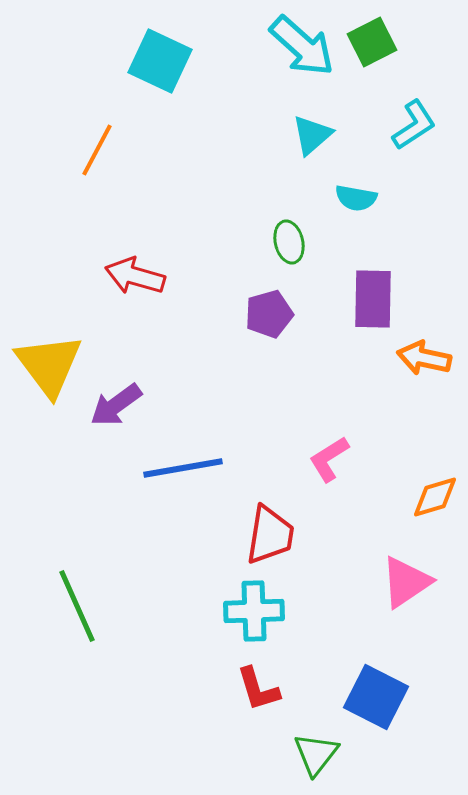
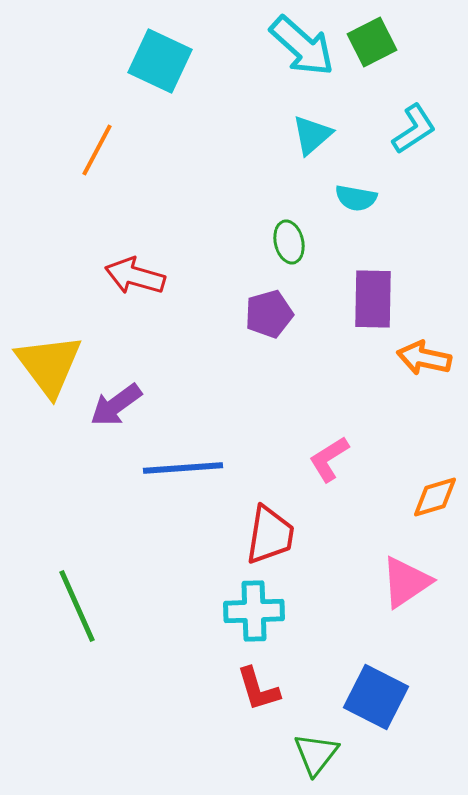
cyan L-shape: moved 4 px down
blue line: rotated 6 degrees clockwise
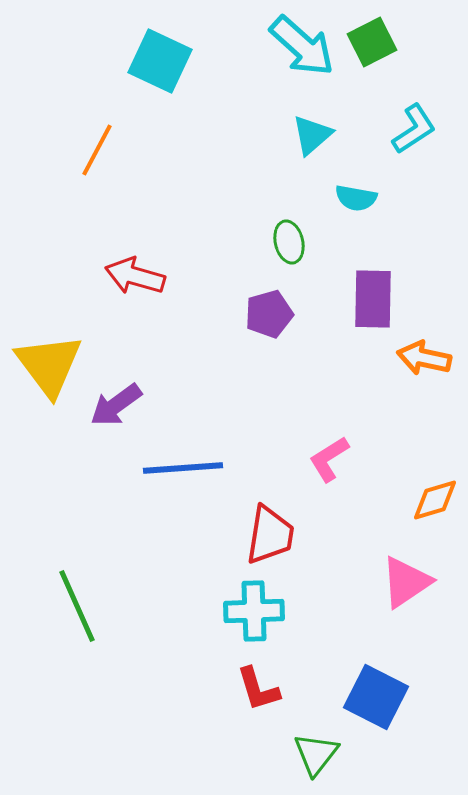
orange diamond: moved 3 px down
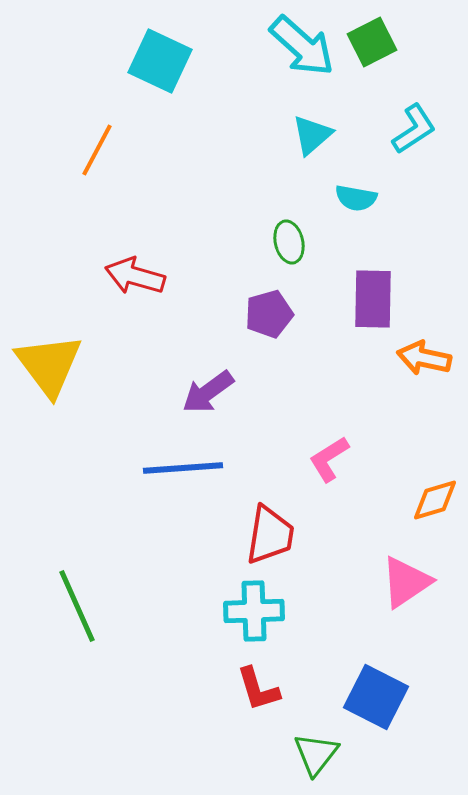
purple arrow: moved 92 px right, 13 px up
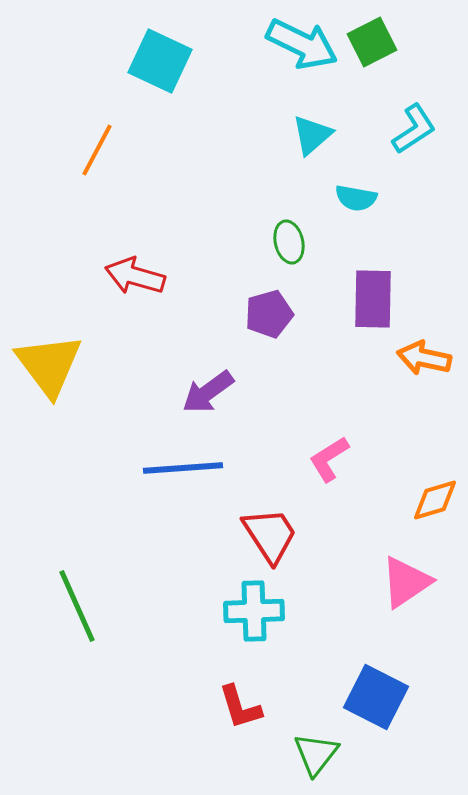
cyan arrow: moved 2 px up; rotated 16 degrees counterclockwise
red trapezoid: rotated 42 degrees counterclockwise
red L-shape: moved 18 px left, 18 px down
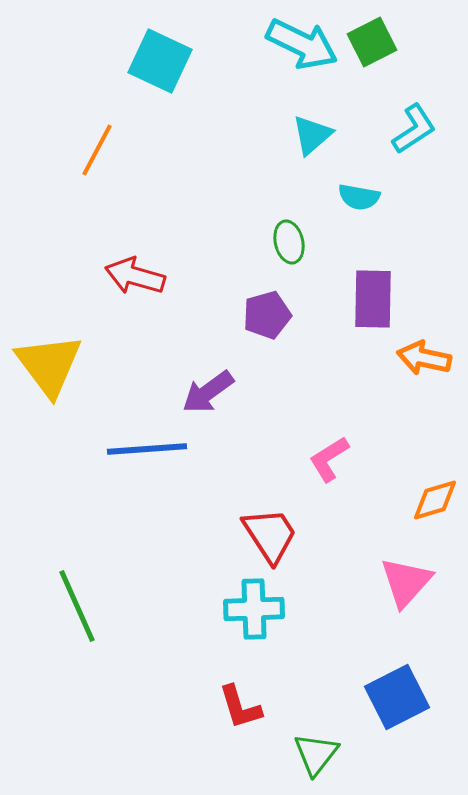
cyan semicircle: moved 3 px right, 1 px up
purple pentagon: moved 2 px left, 1 px down
blue line: moved 36 px left, 19 px up
pink triangle: rotated 14 degrees counterclockwise
cyan cross: moved 2 px up
blue square: moved 21 px right; rotated 36 degrees clockwise
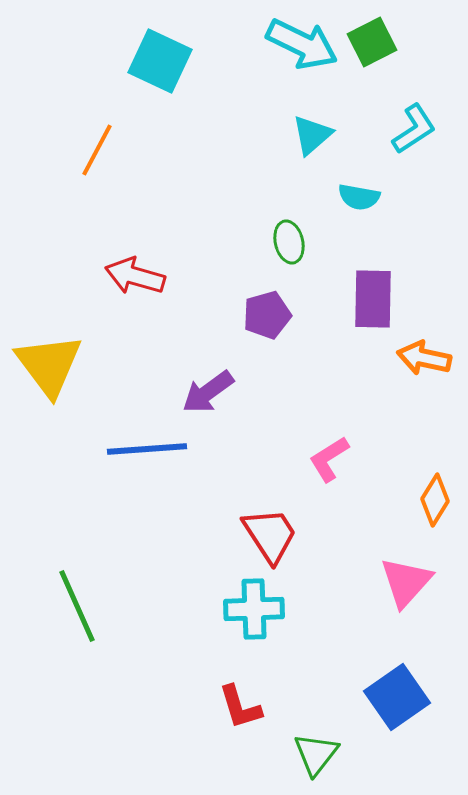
orange diamond: rotated 42 degrees counterclockwise
blue square: rotated 8 degrees counterclockwise
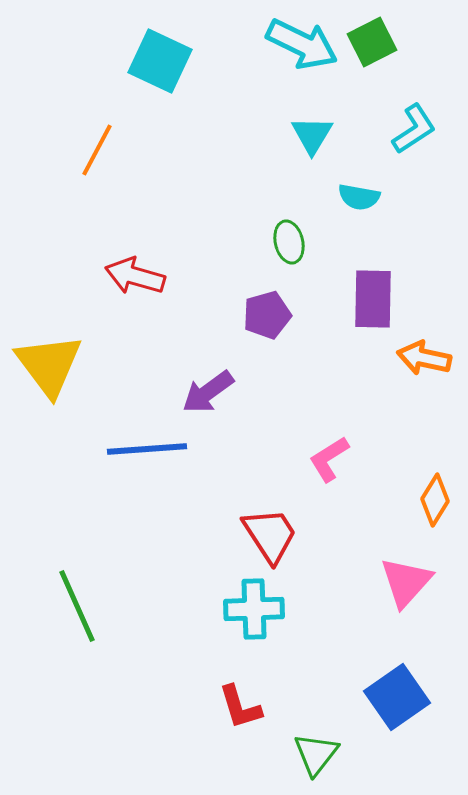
cyan triangle: rotated 18 degrees counterclockwise
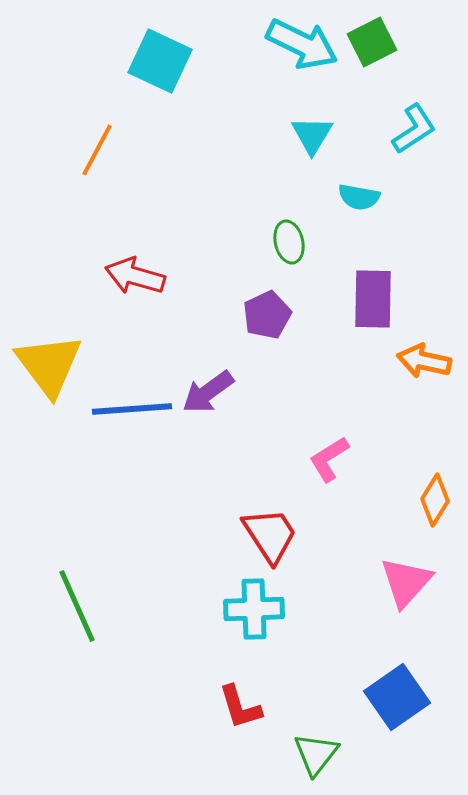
purple pentagon: rotated 9 degrees counterclockwise
orange arrow: moved 3 px down
blue line: moved 15 px left, 40 px up
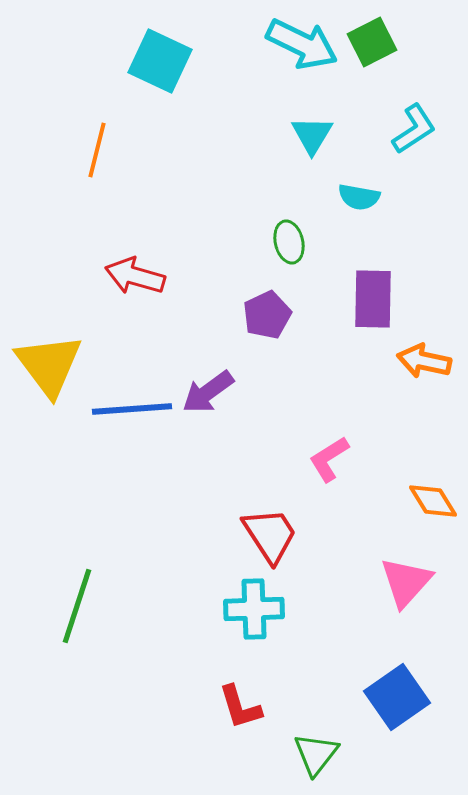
orange line: rotated 14 degrees counterclockwise
orange diamond: moved 2 px left, 1 px down; rotated 63 degrees counterclockwise
green line: rotated 42 degrees clockwise
